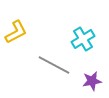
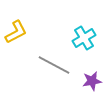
cyan cross: moved 1 px right, 1 px up
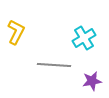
yellow L-shape: rotated 35 degrees counterclockwise
gray line: rotated 24 degrees counterclockwise
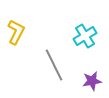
cyan cross: moved 1 px right, 2 px up
gray line: rotated 60 degrees clockwise
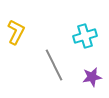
cyan cross: rotated 15 degrees clockwise
purple star: moved 4 px up
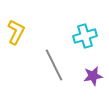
purple star: moved 1 px right, 1 px up
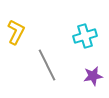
gray line: moved 7 px left
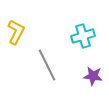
cyan cross: moved 2 px left
purple star: rotated 18 degrees clockwise
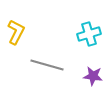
cyan cross: moved 6 px right, 2 px up
gray line: rotated 48 degrees counterclockwise
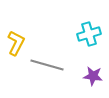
yellow L-shape: moved 11 px down
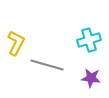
cyan cross: moved 6 px down
purple star: moved 2 px left, 2 px down
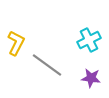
cyan cross: rotated 10 degrees counterclockwise
gray line: rotated 20 degrees clockwise
